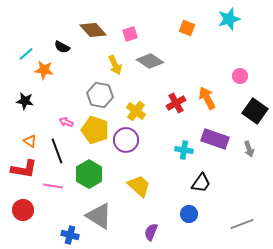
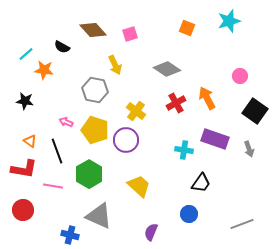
cyan star: moved 2 px down
gray diamond: moved 17 px right, 8 px down
gray hexagon: moved 5 px left, 5 px up
gray triangle: rotated 8 degrees counterclockwise
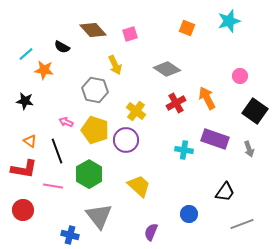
black trapezoid: moved 24 px right, 9 px down
gray triangle: rotated 28 degrees clockwise
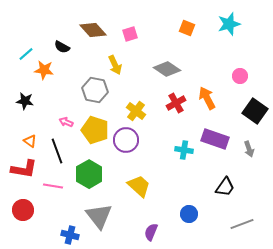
cyan star: moved 3 px down
black trapezoid: moved 5 px up
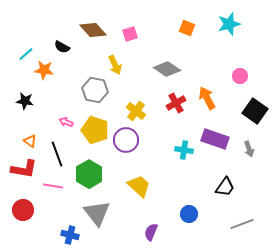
black line: moved 3 px down
gray triangle: moved 2 px left, 3 px up
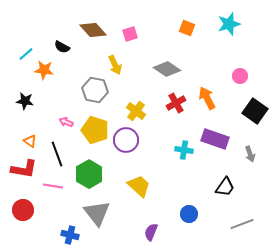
gray arrow: moved 1 px right, 5 px down
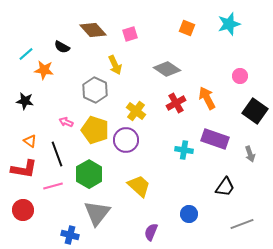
gray hexagon: rotated 15 degrees clockwise
pink line: rotated 24 degrees counterclockwise
gray triangle: rotated 16 degrees clockwise
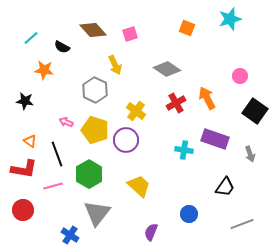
cyan star: moved 1 px right, 5 px up
cyan line: moved 5 px right, 16 px up
blue cross: rotated 18 degrees clockwise
